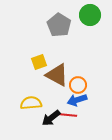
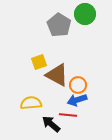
green circle: moved 5 px left, 1 px up
black arrow: moved 6 px down; rotated 78 degrees clockwise
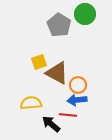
brown triangle: moved 2 px up
blue arrow: rotated 12 degrees clockwise
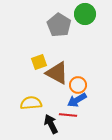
blue arrow: rotated 24 degrees counterclockwise
black arrow: rotated 24 degrees clockwise
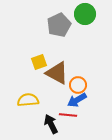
gray pentagon: rotated 15 degrees clockwise
yellow semicircle: moved 3 px left, 3 px up
